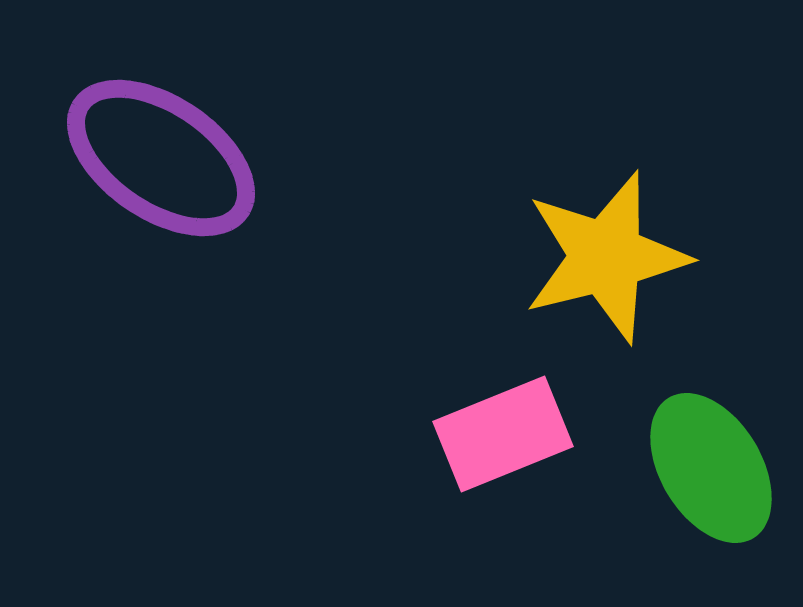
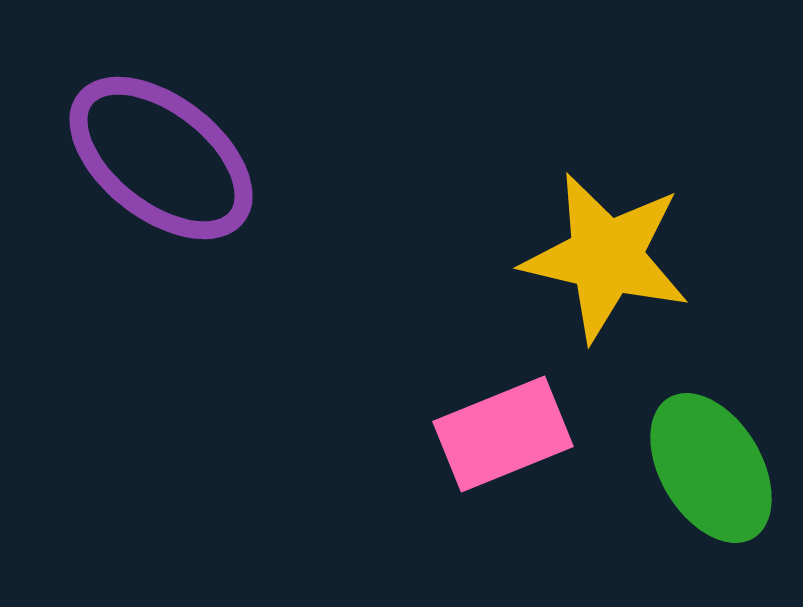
purple ellipse: rotated 4 degrees clockwise
yellow star: rotated 27 degrees clockwise
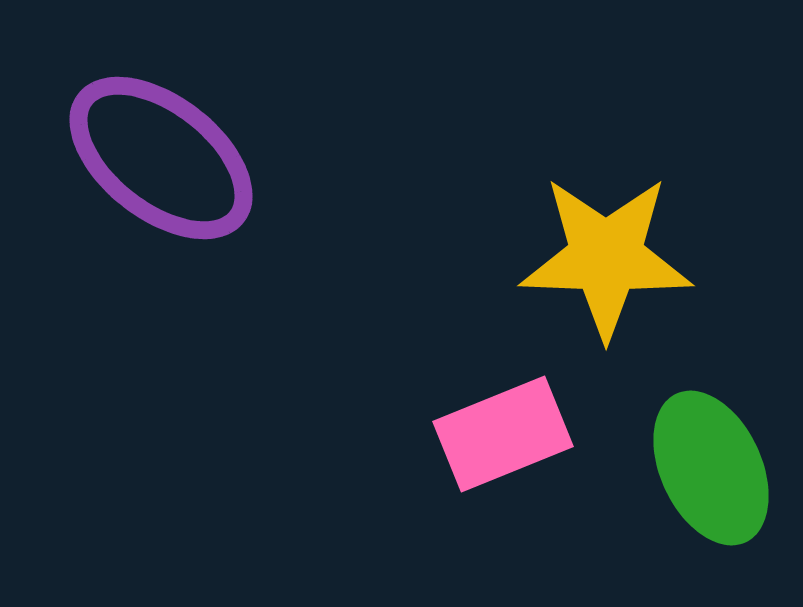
yellow star: rotated 11 degrees counterclockwise
green ellipse: rotated 6 degrees clockwise
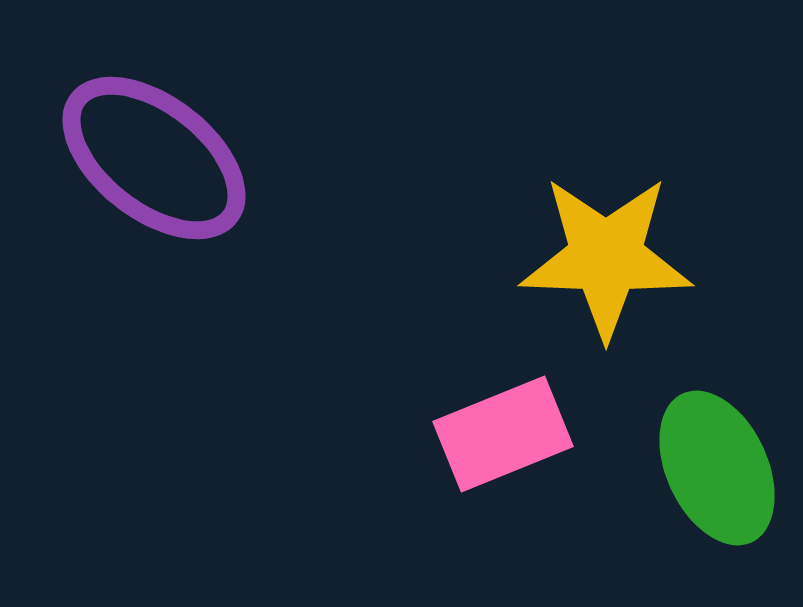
purple ellipse: moved 7 px left
green ellipse: moved 6 px right
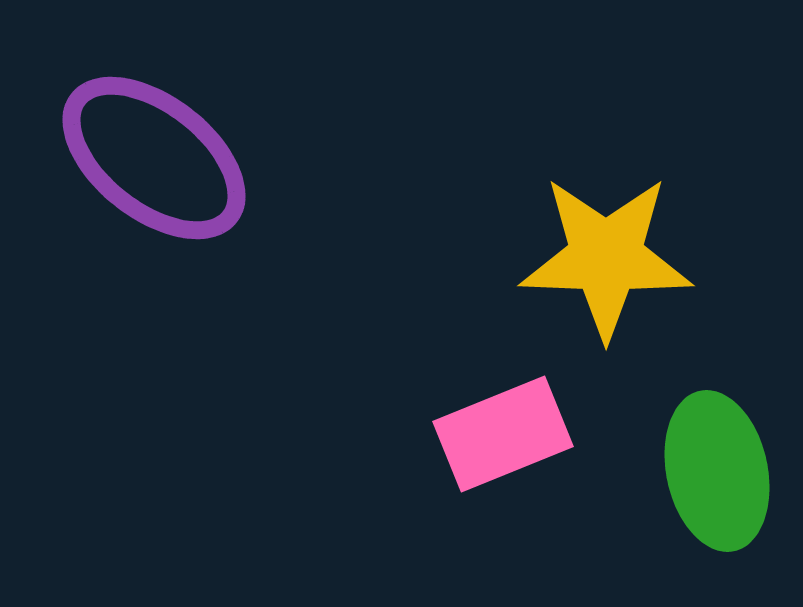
green ellipse: moved 3 px down; rotated 13 degrees clockwise
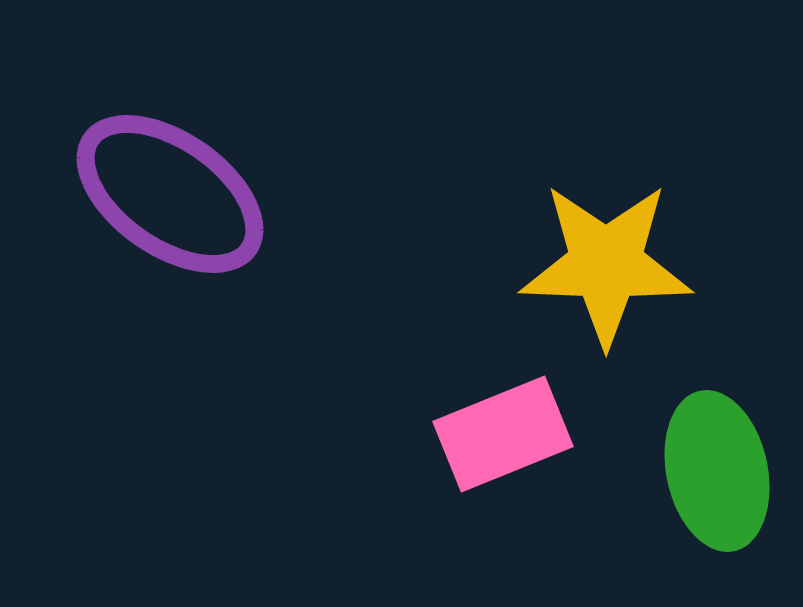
purple ellipse: moved 16 px right, 36 px down; rotated 3 degrees counterclockwise
yellow star: moved 7 px down
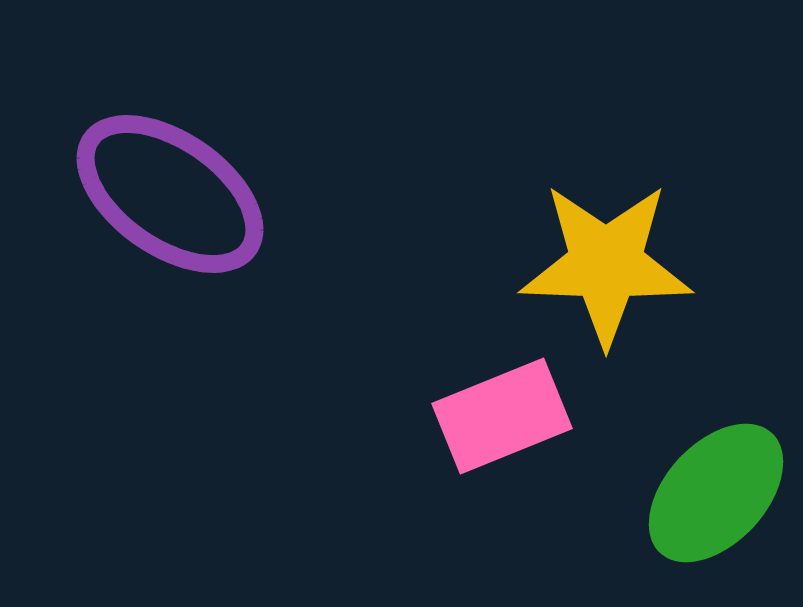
pink rectangle: moved 1 px left, 18 px up
green ellipse: moved 1 px left, 22 px down; rotated 55 degrees clockwise
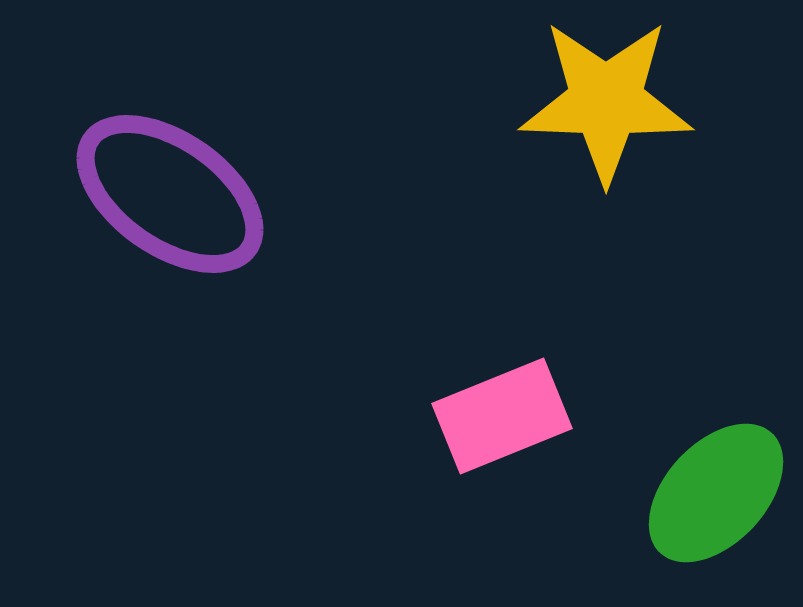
yellow star: moved 163 px up
